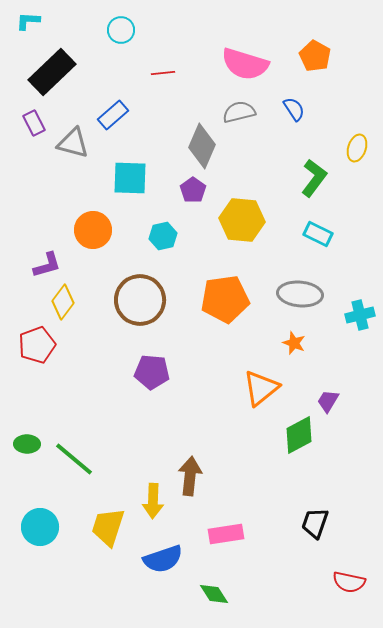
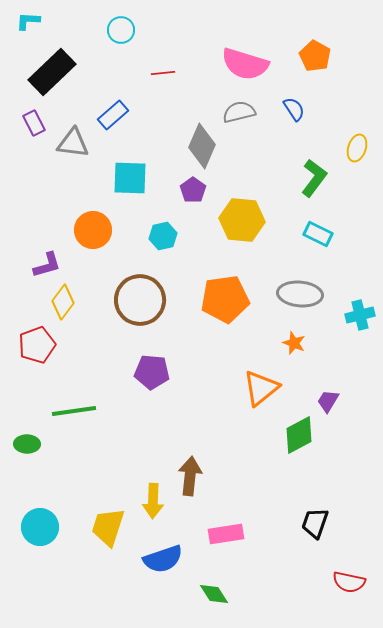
gray triangle at (73, 143): rotated 8 degrees counterclockwise
green line at (74, 459): moved 48 px up; rotated 48 degrees counterclockwise
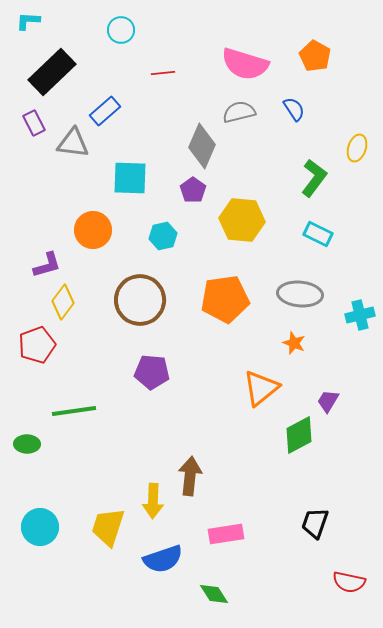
blue rectangle at (113, 115): moved 8 px left, 4 px up
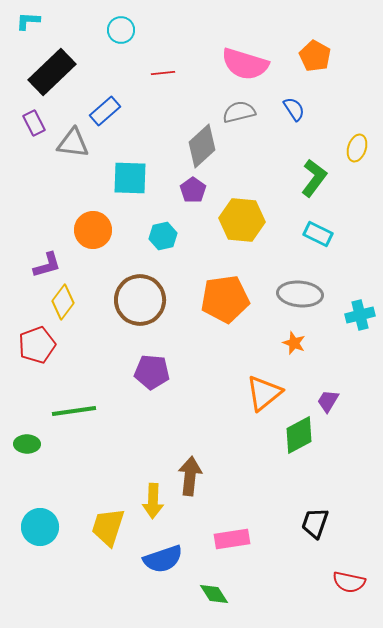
gray diamond at (202, 146): rotated 24 degrees clockwise
orange triangle at (261, 388): moved 3 px right, 5 px down
pink rectangle at (226, 534): moved 6 px right, 5 px down
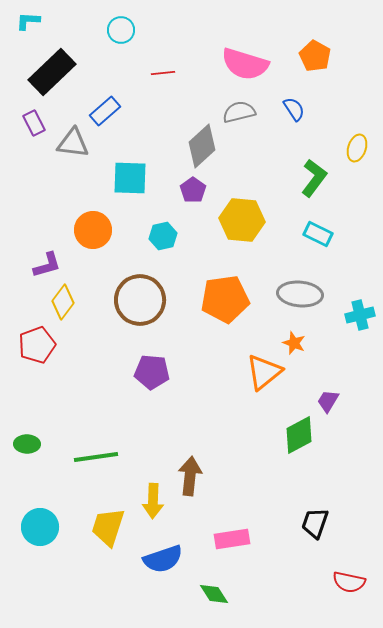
orange triangle at (264, 393): moved 21 px up
green line at (74, 411): moved 22 px right, 46 px down
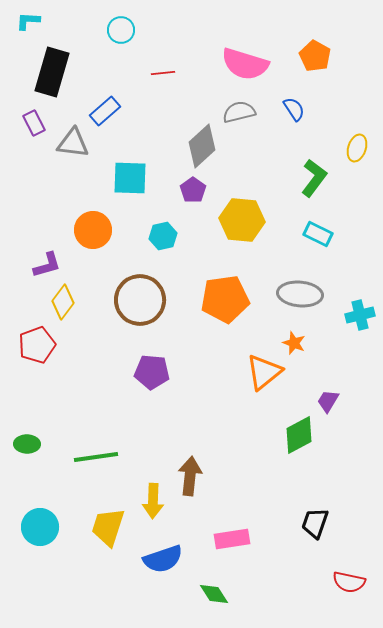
black rectangle at (52, 72): rotated 30 degrees counterclockwise
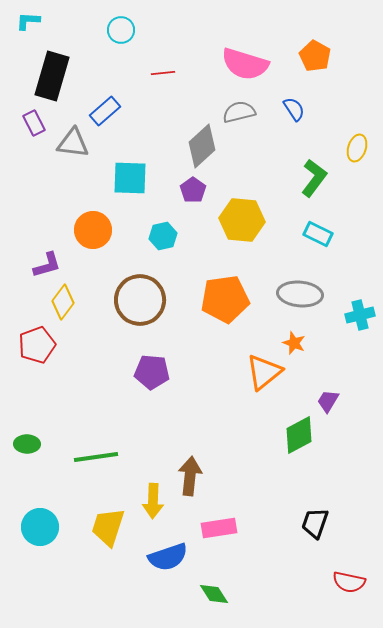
black rectangle at (52, 72): moved 4 px down
pink rectangle at (232, 539): moved 13 px left, 11 px up
blue semicircle at (163, 559): moved 5 px right, 2 px up
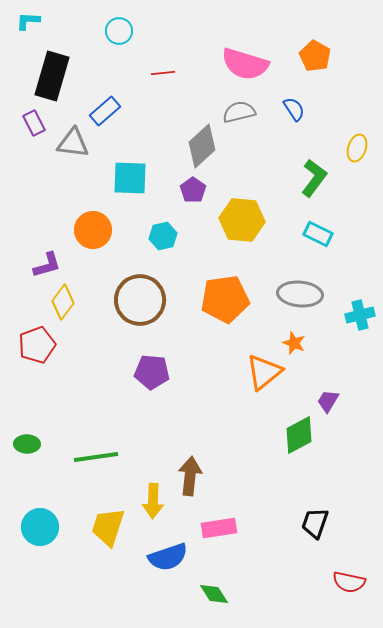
cyan circle at (121, 30): moved 2 px left, 1 px down
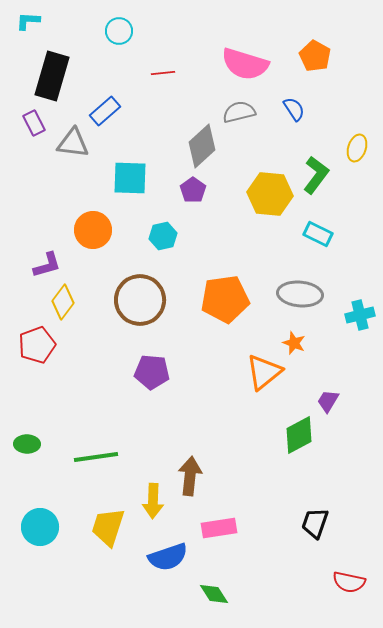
green L-shape at (314, 178): moved 2 px right, 3 px up
yellow hexagon at (242, 220): moved 28 px right, 26 px up
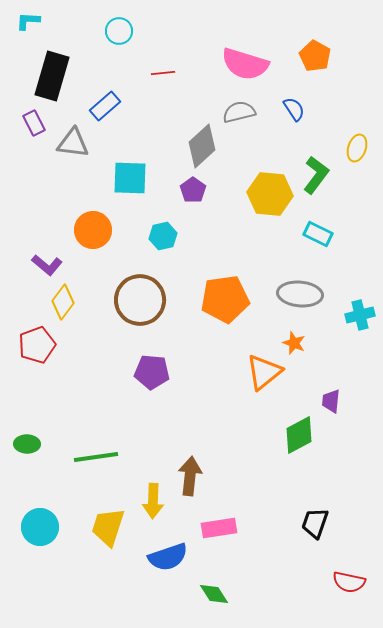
blue rectangle at (105, 111): moved 5 px up
purple L-shape at (47, 265): rotated 56 degrees clockwise
purple trapezoid at (328, 401): moved 3 px right; rotated 25 degrees counterclockwise
